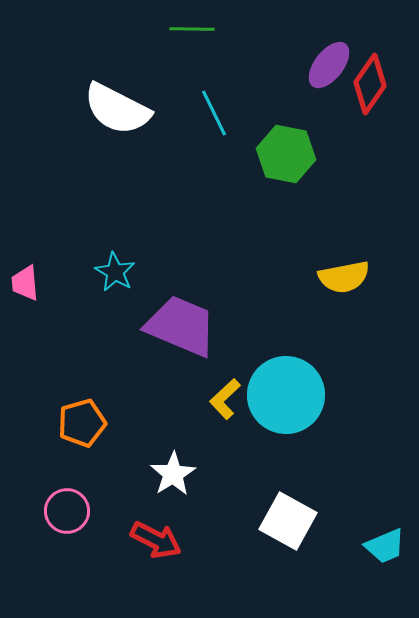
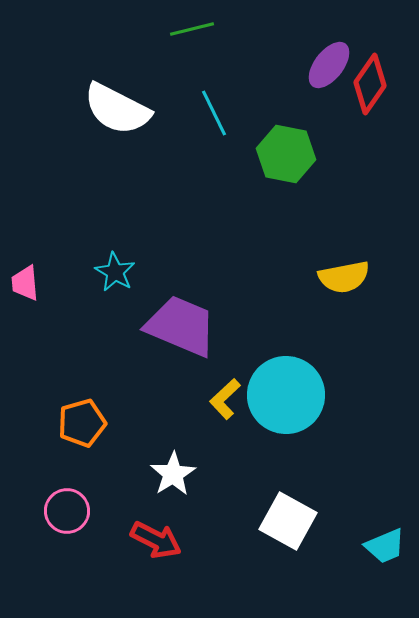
green line: rotated 15 degrees counterclockwise
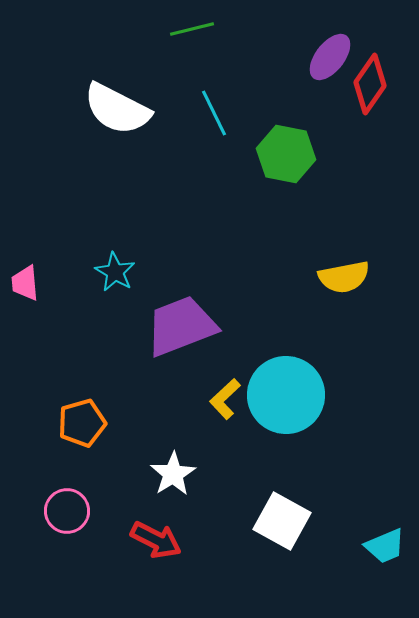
purple ellipse: moved 1 px right, 8 px up
purple trapezoid: rotated 44 degrees counterclockwise
white square: moved 6 px left
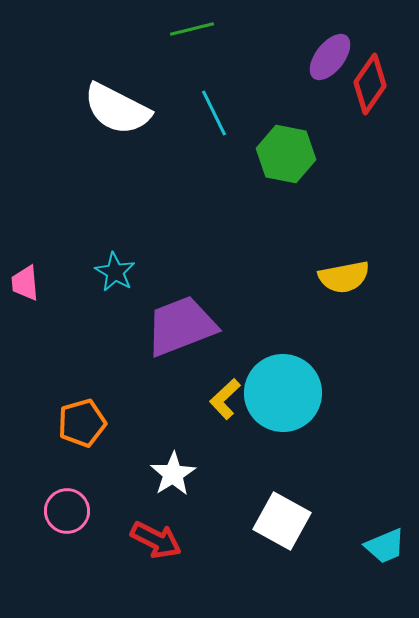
cyan circle: moved 3 px left, 2 px up
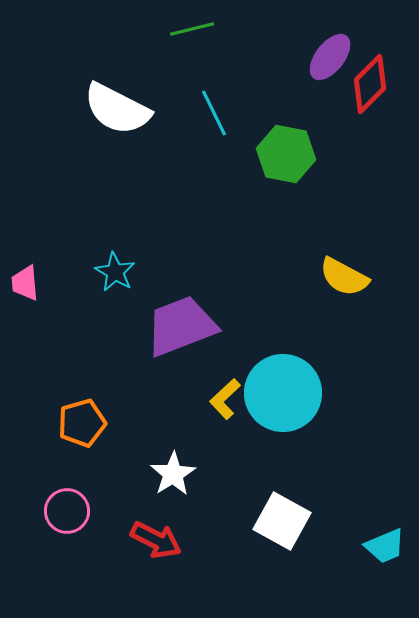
red diamond: rotated 10 degrees clockwise
yellow semicircle: rotated 39 degrees clockwise
